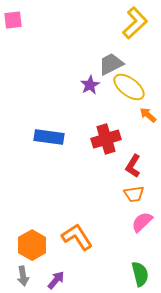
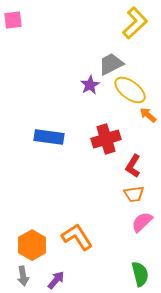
yellow ellipse: moved 1 px right, 3 px down
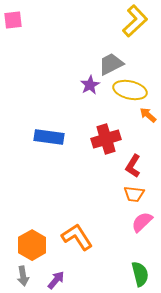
yellow L-shape: moved 2 px up
yellow ellipse: rotated 24 degrees counterclockwise
orange trapezoid: rotated 15 degrees clockwise
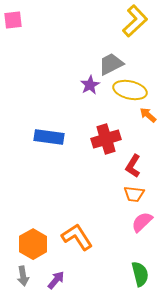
orange hexagon: moved 1 px right, 1 px up
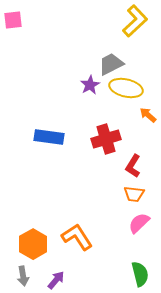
yellow ellipse: moved 4 px left, 2 px up
pink semicircle: moved 3 px left, 1 px down
